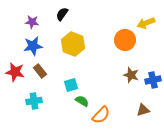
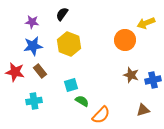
yellow hexagon: moved 4 px left
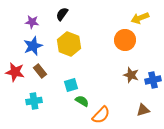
yellow arrow: moved 6 px left, 5 px up
blue star: rotated 12 degrees counterclockwise
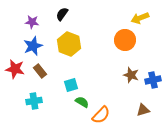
red star: moved 3 px up
green semicircle: moved 1 px down
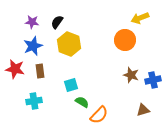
black semicircle: moved 5 px left, 8 px down
brown rectangle: rotated 32 degrees clockwise
orange semicircle: moved 2 px left
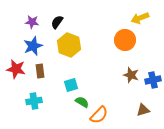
yellow hexagon: moved 1 px down
red star: moved 1 px right
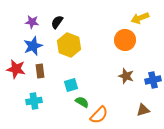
brown star: moved 5 px left, 1 px down
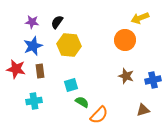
yellow hexagon: rotated 15 degrees counterclockwise
